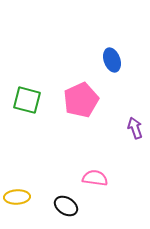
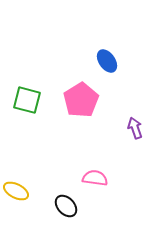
blue ellipse: moved 5 px left, 1 px down; rotated 15 degrees counterclockwise
pink pentagon: rotated 8 degrees counterclockwise
yellow ellipse: moved 1 px left, 6 px up; rotated 30 degrees clockwise
black ellipse: rotated 15 degrees clockwise
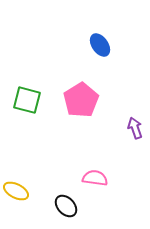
blue ellipse: moved 7 px left, 16 px up
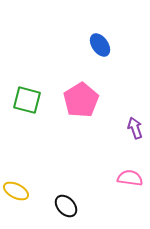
pink semicircle: moved 35 px right
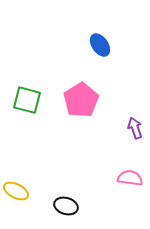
black ellipse: rotated 30 degrees counterclockwise
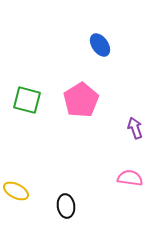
black ellipse: rotated 65 degrees clockwise
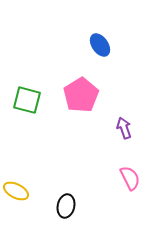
pink pentagon: moved 5 px up
purple arrow: moved 11 px left
pink semicircle: rotated 55 degrees clockwise
black ellipse: rotated 20 degrees clockwise
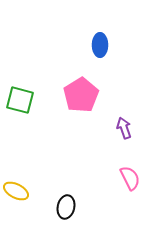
blue ellipse: rotated 35 degrees clockwise
green square: moved 7 px left
black ellipse: moved 1 px down
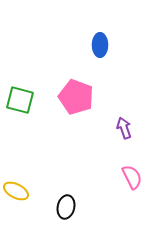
pink pentagon: moved 5 px left, 2 px down; rotated 20 degrees counterclockwise
pink semicircle: moved 2 px right, 1 px up
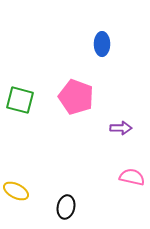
blue ellipse: moved 2 px right, 1 px up
purple arrow: moved 3 px left; rotated 110 degrees clockwise
pink semicircle: rotated 50 degrees counterclockwise
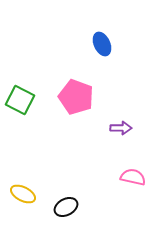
blue ellipse: rotated 25 degrees counterclockwise
green square: rotated 12 degrees clockwise
pink semicircle: moved 1 px right
yellow ellipse: moved 7 px right, 3 px down
black ellipse: rotated 50 degrees clockwise
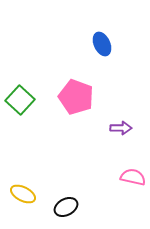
green square: rotated 16 degrees clockwise
